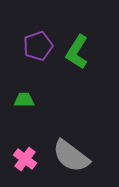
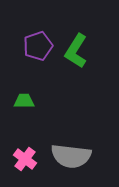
green L-shape: moved 1 px left, 1 px up
green trapezoid: moved 1 px down
gray semicircle: rotated 30 degrees counterclockwise
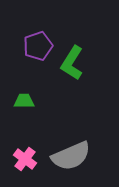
green L-shape: moved 4 px left, 12 px down
gray semicircle: rotated 30 degrees counterclockwise
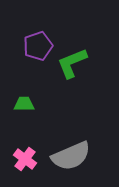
green L-shape: rotated 36 degrees clockwise
green trapezoid: moved 3 px down
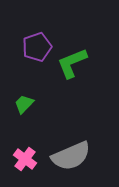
purple pentagon: moved 1 px left, 1 px down
green trapezoid: rotated 45 degrees counterclockwise
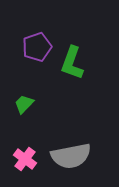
green L-shape: rotated 48 degrees counterclockwise
gray semicircle: rotated 12 degrees clockwise
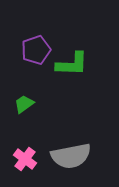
purple pentagon: moved 1 px left, 3 px down
green L-shape: moved 1 px down; rotated 108 degrees counterclockwise
green trapezoid: rotated 10 degrees clockwise
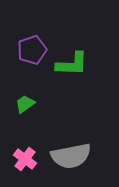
purple pentagon: moved 4 px left
green trapezoid: moved 1 px right
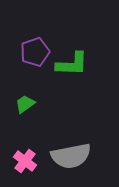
purple pentagon: moved 3 px right, 2 px down
pink cross: moved 2 px down
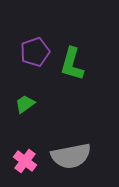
green L-shape: rotated 104 degrees clockwise
